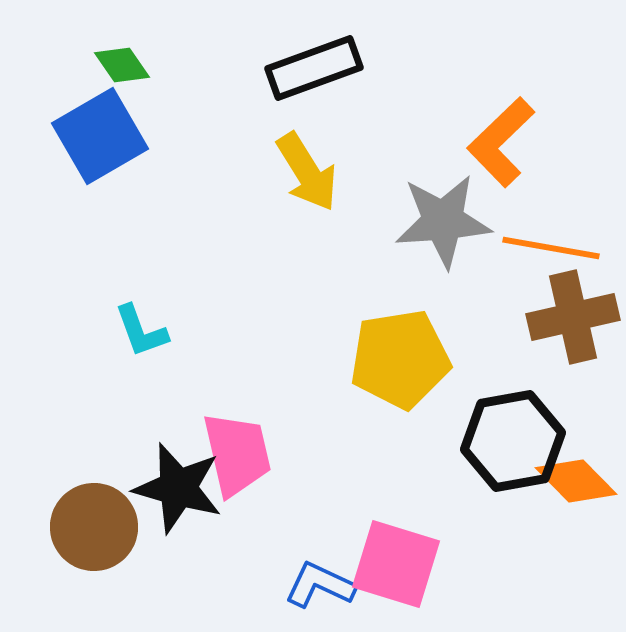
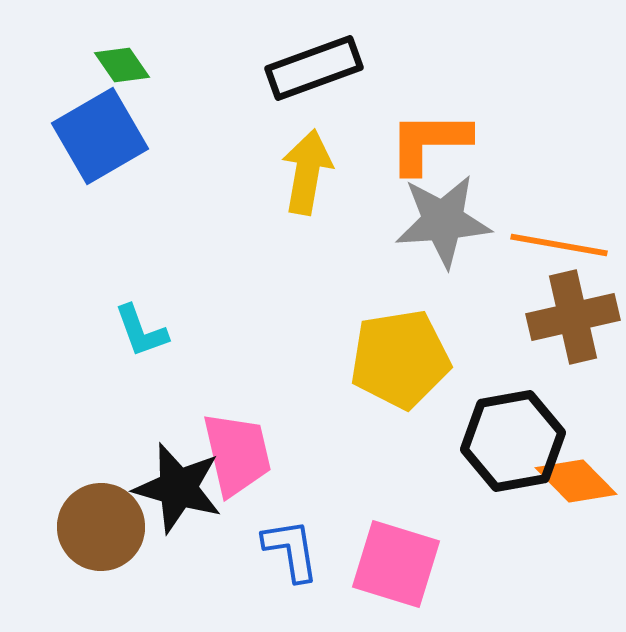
orange L-shape: moved 72 px left; rotated 44 degrees clockwise
yellow arrow: rotated 138 degrees counterclockwise
orange line: moved 8 px right, 3 px up
brown circle: moved 7 px right
blue L-shape: moved 29 px left, 35 px up; rotated 56 degrees clockwise
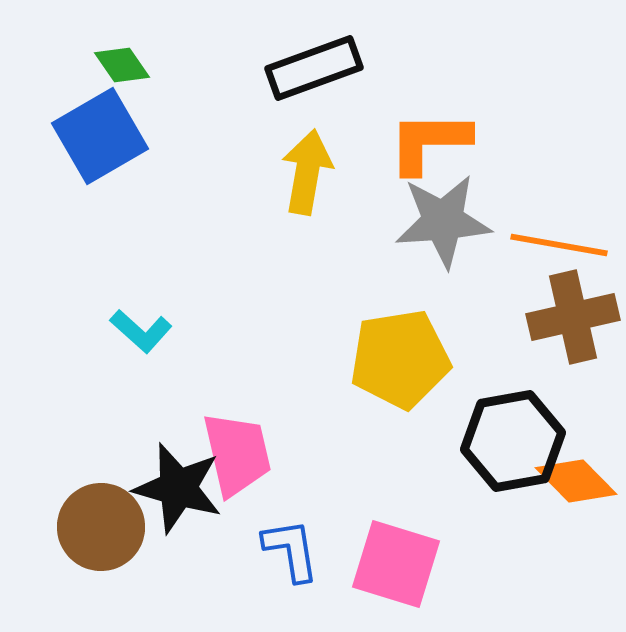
cyan L-shape: rotated 28 degrees counterclockwise
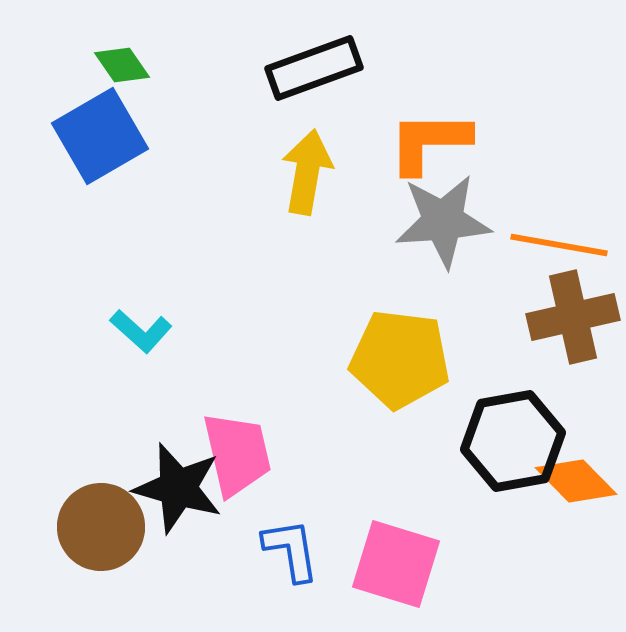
yellow pentagon: rotated 16 degrees clockwise
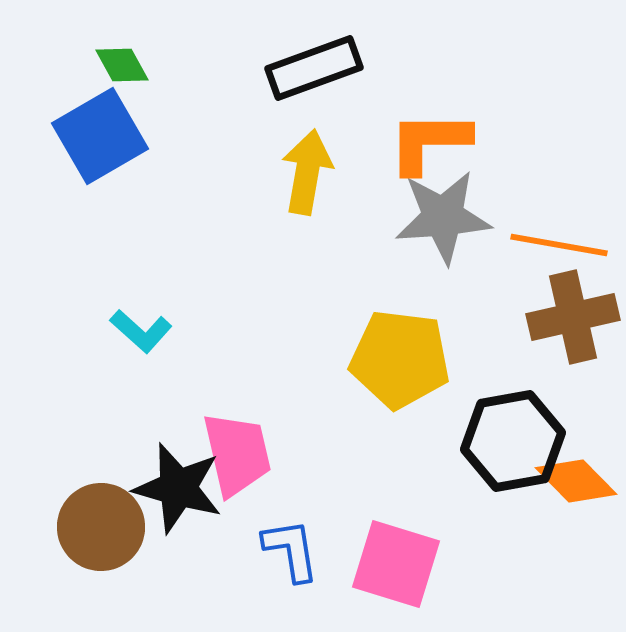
green diamond: rotated 6 degrees clockwise
gray star: moved 4 px up
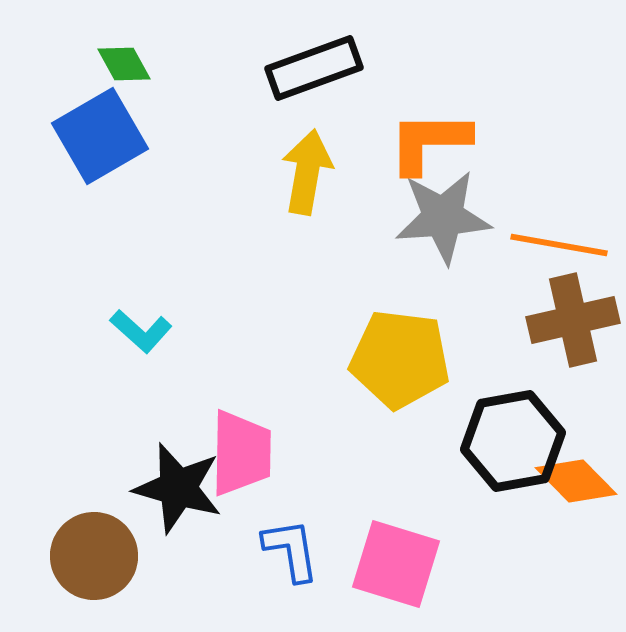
green diamond: moved 2 px right, 1 px up
brown cross: moved 3 px down
pink trapezoid: moved 4 px right, 1 px up; rotated 14 degrees clockwise
brown circle: moved 7 px left, 29 px down
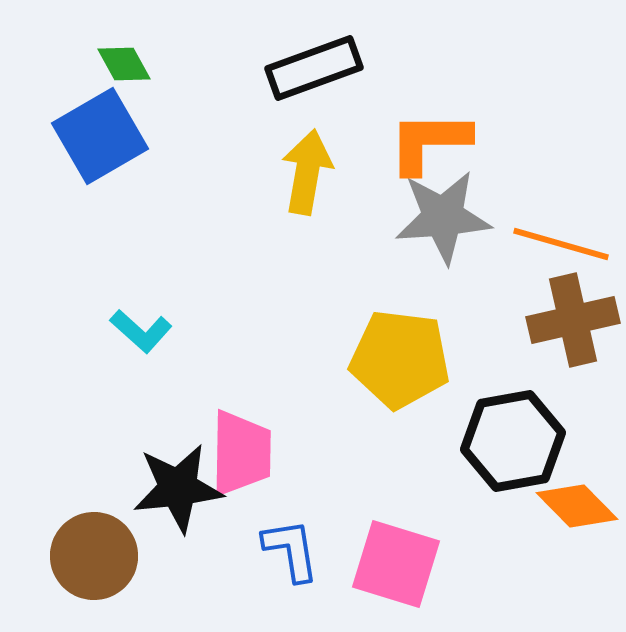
orange line: moved 2 px right, 1 px up; rotated 6 degrees clockwise
orange diamond: moved 1 px right, 25 px down
black star: rotated 22 degrees counterclockwise
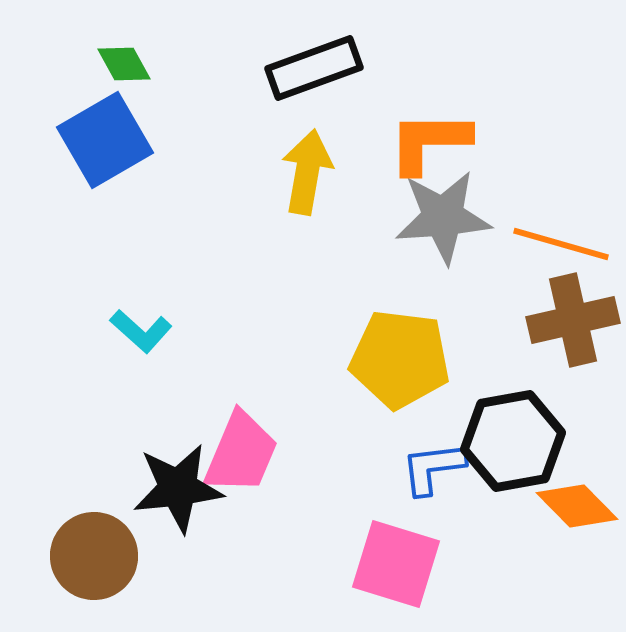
blue square: moved 5 px right, 4 px down
pink trapezoid: rotated 22 degrees clockwise
blue L-shape: moved 142 px right, 82 px up; rotated 88 degrees counterclockwise
